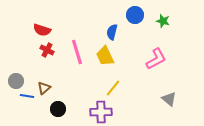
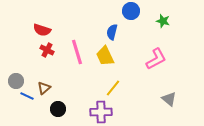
blue circle: moved 4 px left, 4 px up
blue line: rotated 16 degrees clockwise
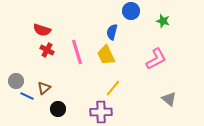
yellow trapezoid: moved 1 px right, 1 px up
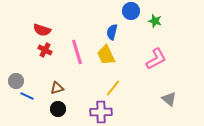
green star: moved 8 px left
red cross: moved 2 px left
brown triangle: moved 13 px right; rotated 24 degrees clockwise
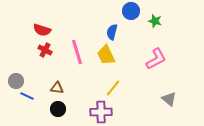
brown triangle: rotated 24 degrees clockwise
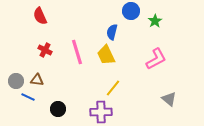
green star: rotated 24 degrees clockwise
red semicircle: moved 2 px left, 14 px up; rotated 48 degrees clockwise
brown triangle: moved 20 px left, 8 px up
blue line: moved 1 px right, 1 px down
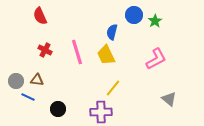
blue circle: moved 3 px right, 4 px down
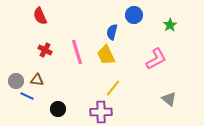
green star: moved 15 px right, 4 px down
blue line: moved 1 px left, 1 px up
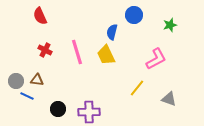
green star: rotated 16 degrees clockwise
yellow line: moved 24 px right
gray triangle: rotated 21 degrees counterclockwise
purple cross: moved 12 px left
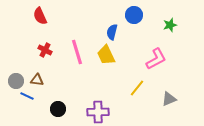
gray triangle: rotated 42 degrees counterclockwise
purple cross: moved 9 px right
